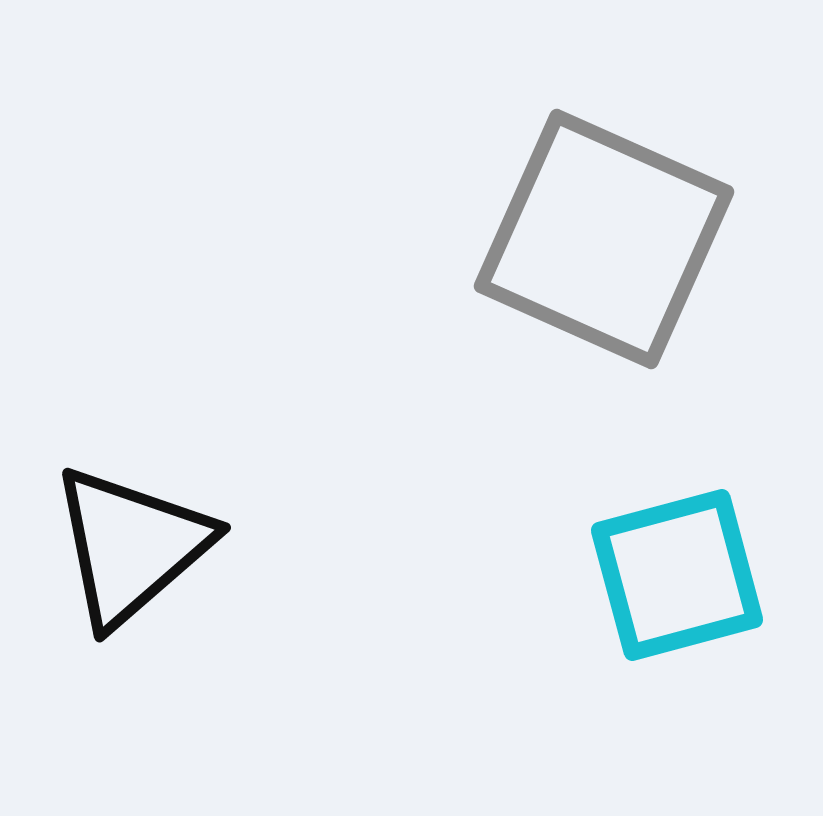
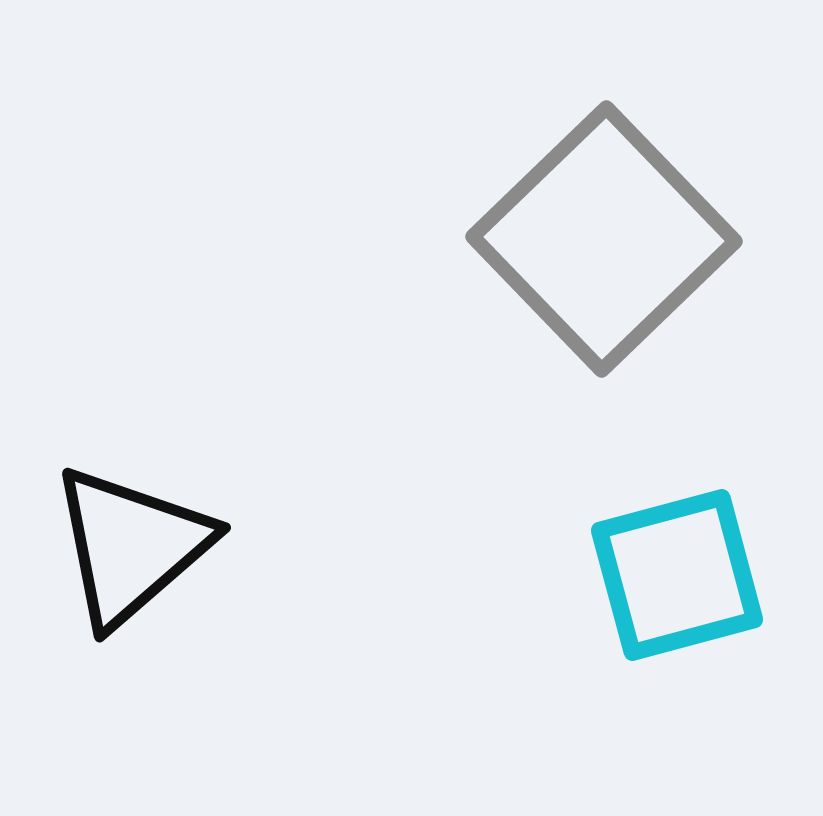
gray square: rotated 22 degrees clockwise
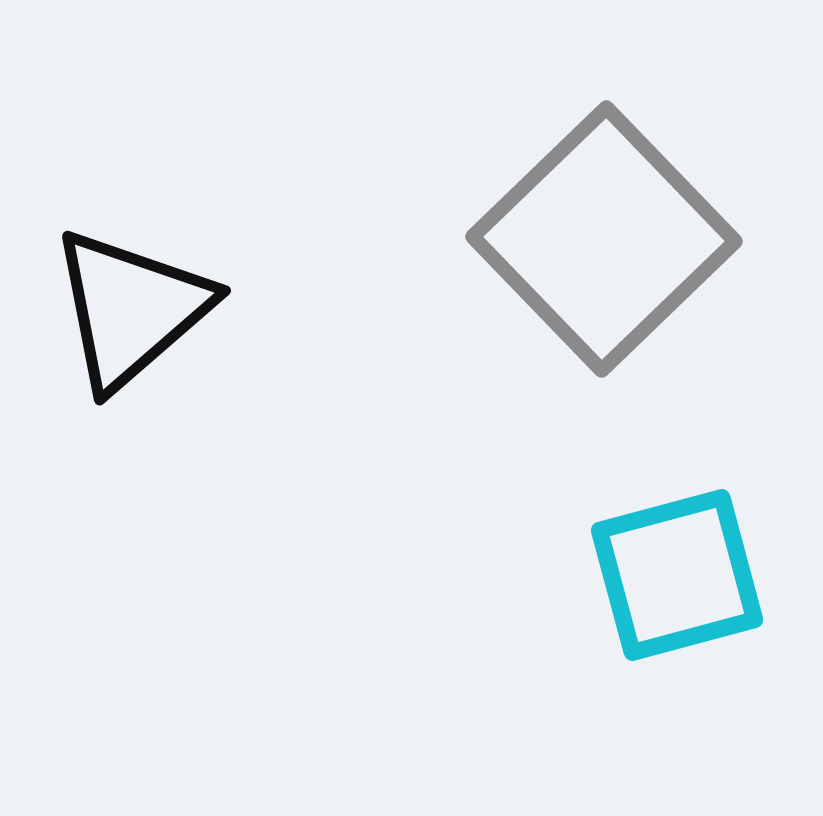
black triangle: moved 237 px up
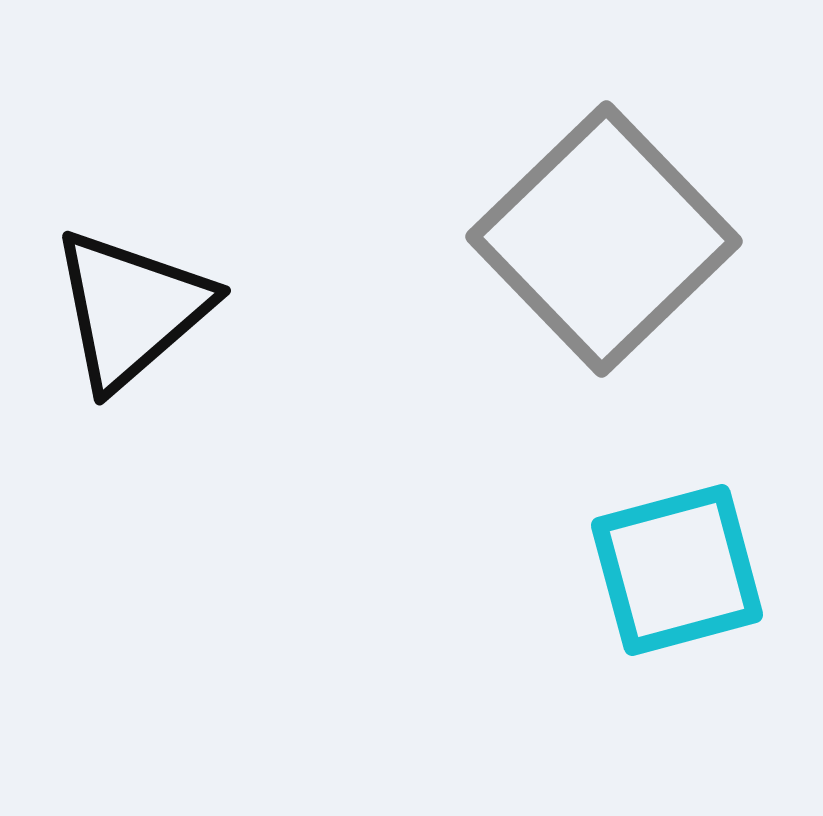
cyan square: moved 5 px up
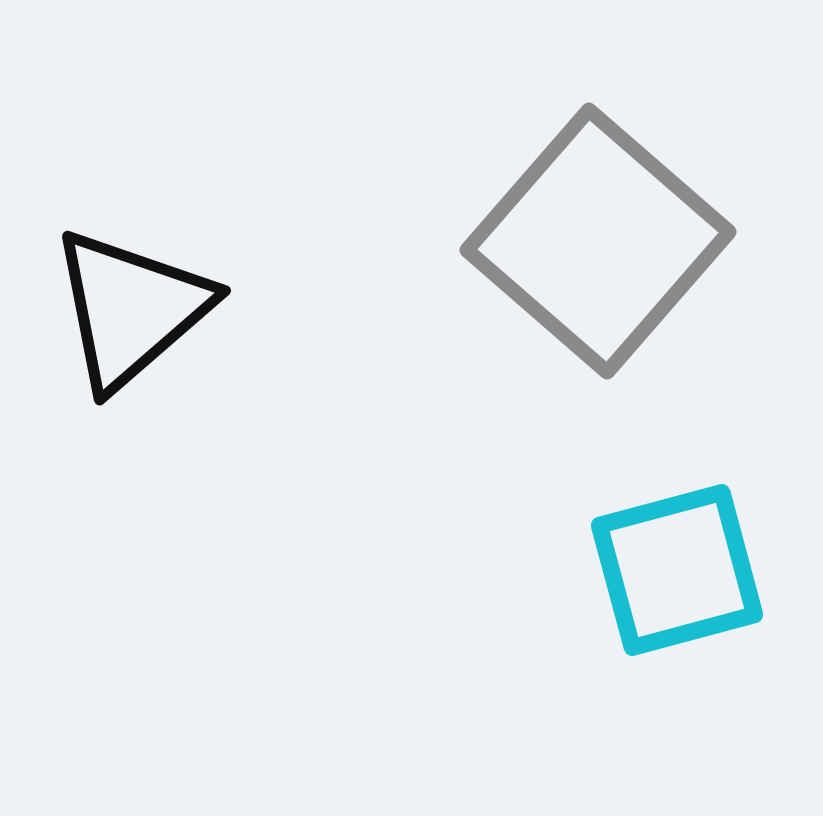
gray square: moved 6 px left, 2 px down; rotated 5 degrees counterclockwise
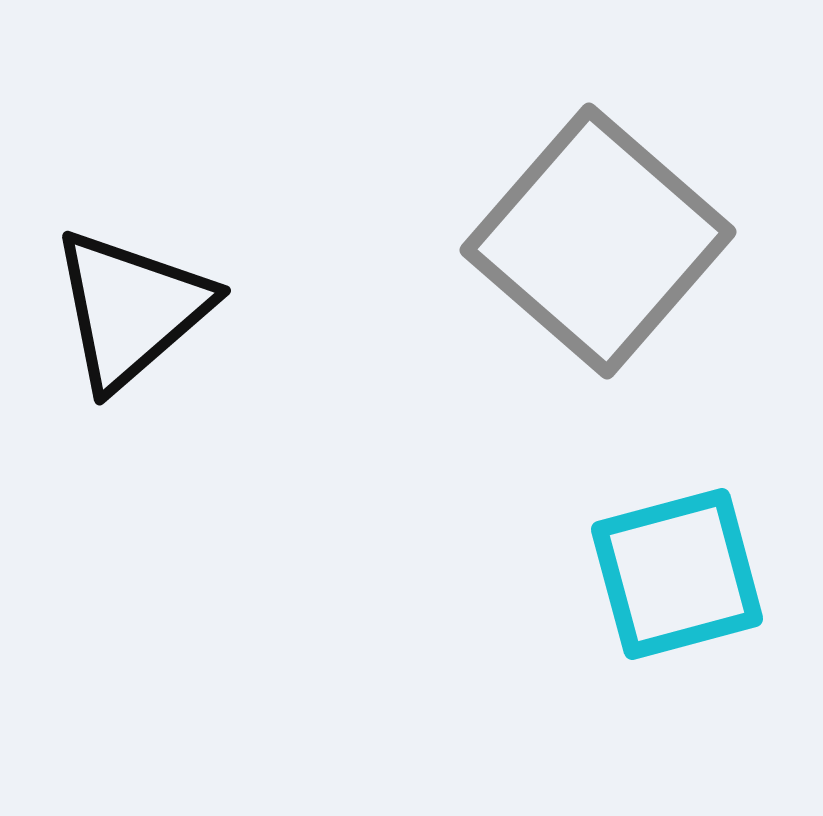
cyan square: moved 4 px down
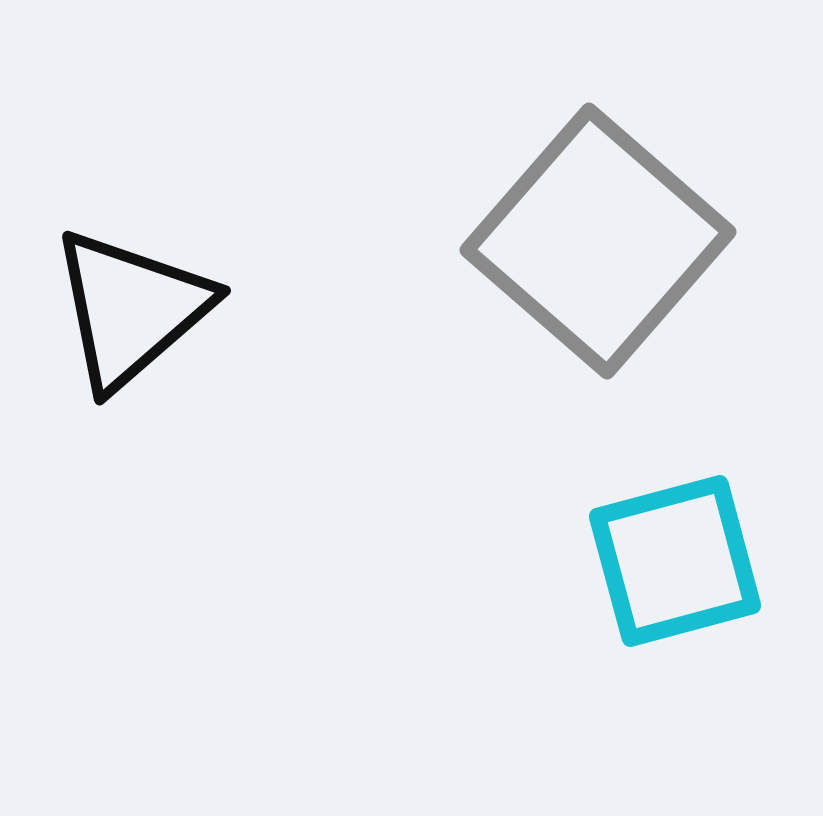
cyan square: moved 2 px left, 13 px up
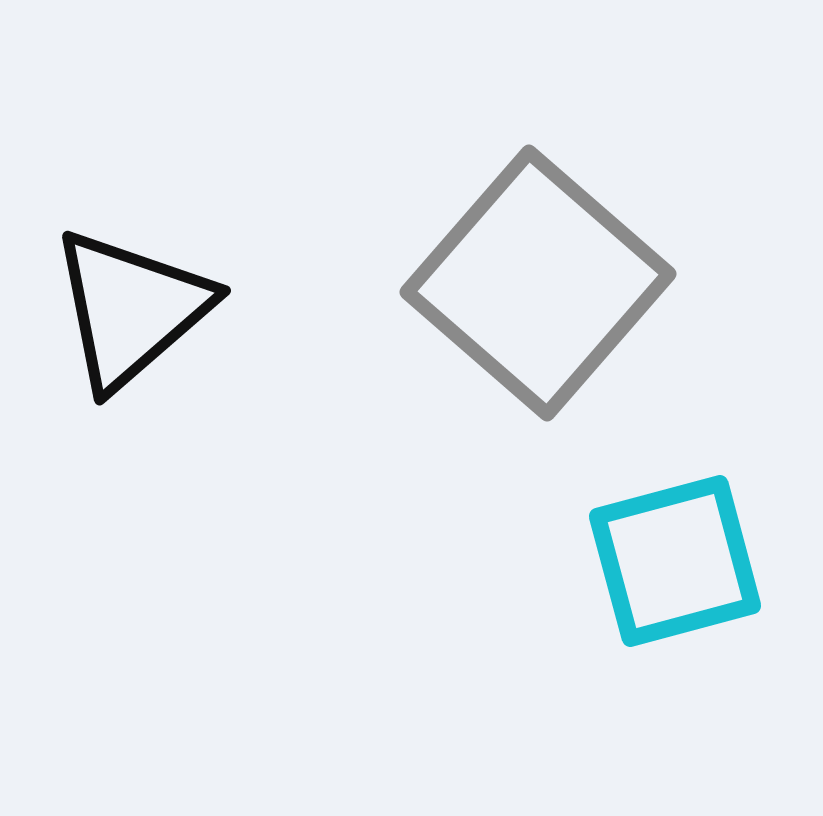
gray square: moved 60 px left, 42 px down
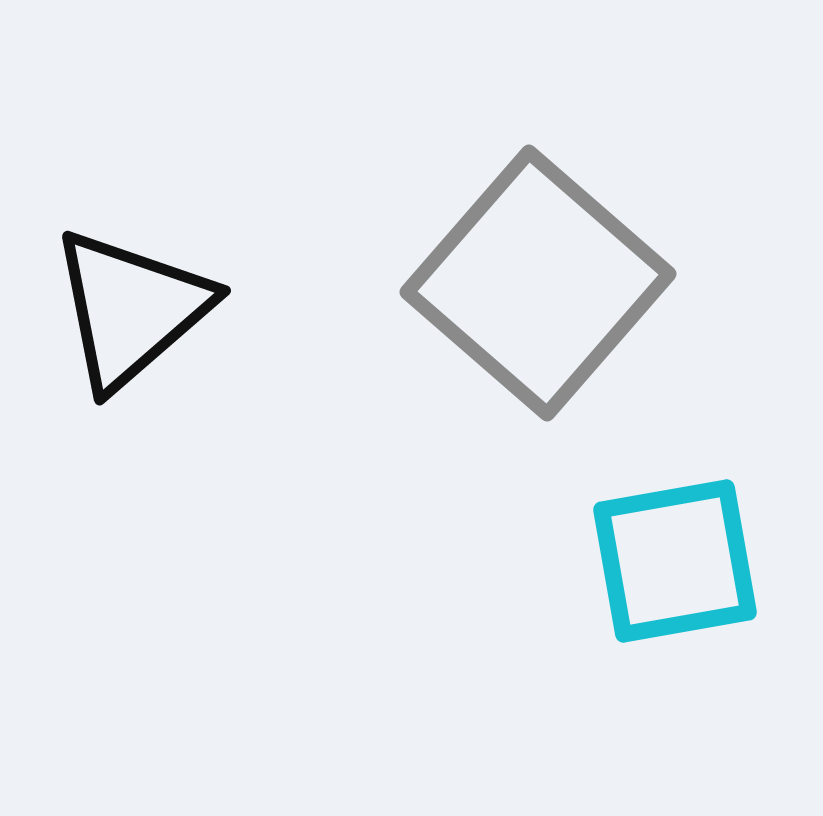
cyan square: rotated 5 degrees clockwise
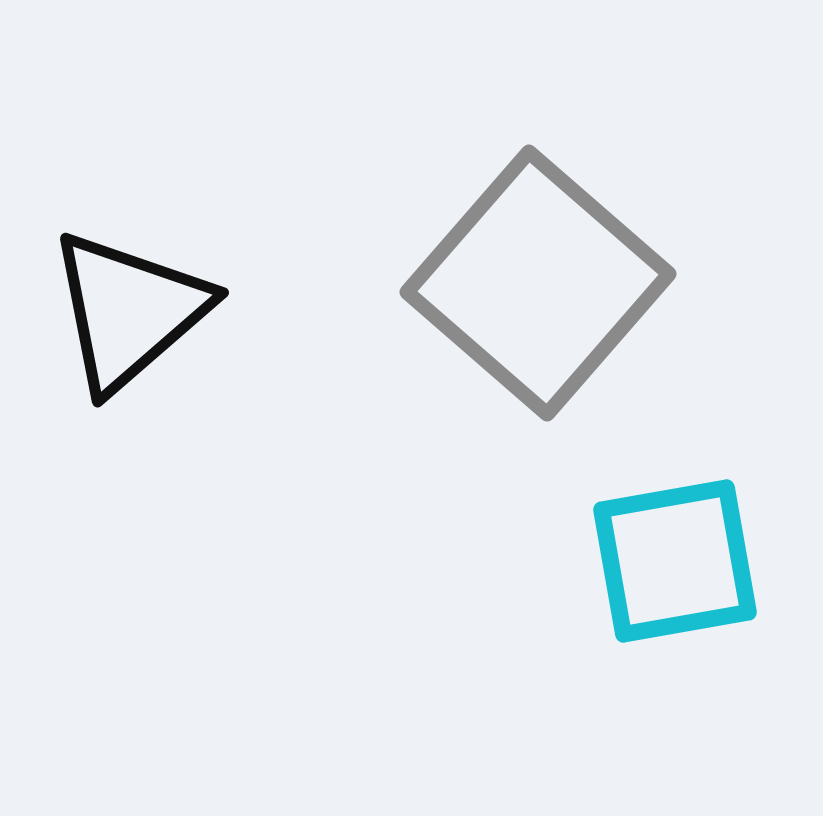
black triangle: moved 2 px left, 2 px down
